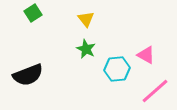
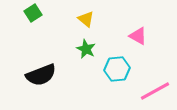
yellow triangle: rotated 12 degrees counterclockwise
pink triangle: moved 8 px left, 19 px up
black semicircle: moved 13 px right
pink line: rotated 12 degrees clockwise
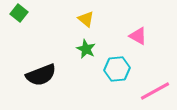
green square: moved 14 px left; rotated 18 degrees counterclockwise
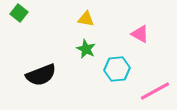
yellow triangle: rotated 30 degrees counterclockwise
pink triangle: moved 2 px right, 2 px up
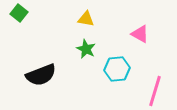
pink line: rotated 44 degrees counterclockwise
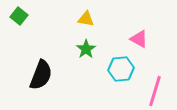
green square: moved 3 px down
pink triangle: moved 1 px left, 5 px down
green star: rotated 12 degrees clockwise
cyan hexagon: moved 4 px right
black semicircle: rotated 48 degrees counterclockwise
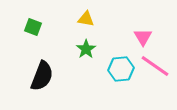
green square: moved 14 px right, 11 px down; rotated 18 degrees counterclockwise
pink triangle: moved 4 px right, 2 px up; rotated 30 degrees clockwise
black semicircle: moved 1 px right, 1 px down
pink line: moved 25 px up; rotated 72 degrees counterclockwise
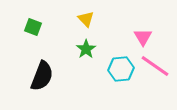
yellow triangle: rotated 36 degrees clockwise
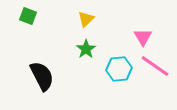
yellow triangle: rotated 30 degrees clockwise
green square: moved 5 px left, 11 px up
cyan hexagon: moved 2 px left
black semicircle: rotated 48 degrees counterclockwise
